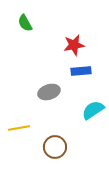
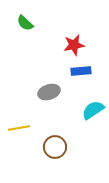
green semicircle: rotated 18 degrees counterclockwise
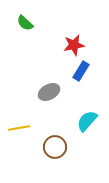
blue rectangle: rotated 54 degrees counterclockwise
gray ellipse: rotated 10 degrees counterclockwise
cyan semicircle: moved 6 px left, 11 px down; rotated 15 degrees counterclockwise
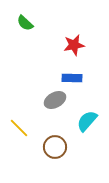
blue rectangle: moved 9 px left, 7 px down; rotated 60 degrees clockwise
gray ellipse: moved 6 px right, 8 px down
yellow line: rotated 55 degrees clockwise
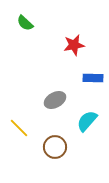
blue rectangle: moved 21 px right
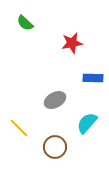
red star: moved 2 px left, 2 px up
cyan semicircle: moved 2 px down
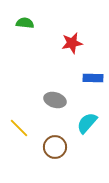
green semicircle: rotated 144 degrees clockwise
gray ellipse: rotated 45 degrees clockwise
